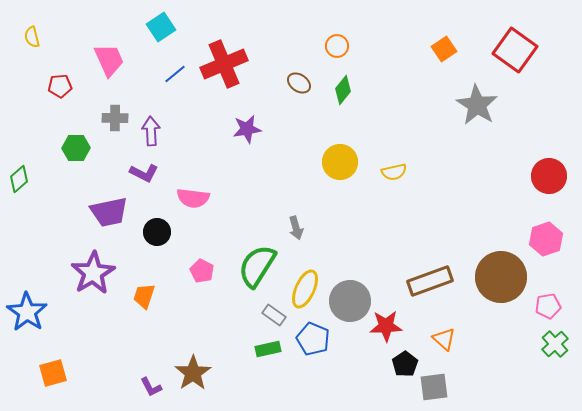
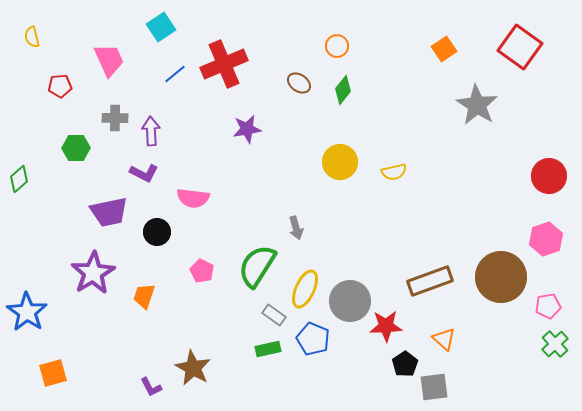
red square at (515, 50): moved 5 px right, 3 px up
brown star at (193, 373): moved 5 px up; rotated 9 degrees counterclockwise
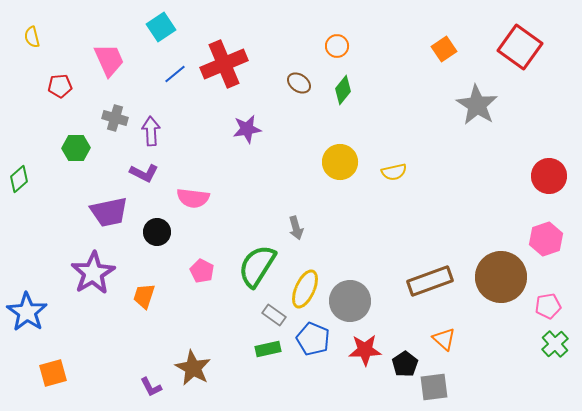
gray cross at (115, 118): rotated 15 degrees clockwise
red star at (386, 326): moved 21 px left, 24 px down
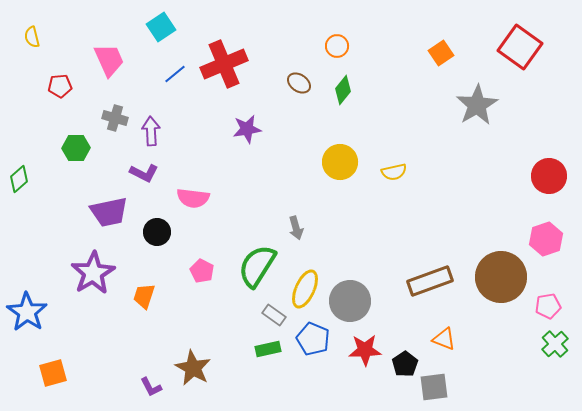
orange square at (444, 49): moved 3 px left, 4 px down
gray star at (477, 105): rotated 9 degrees clockwise
orange triangle at (444, 339): rotated 20 degrees counterclockwise
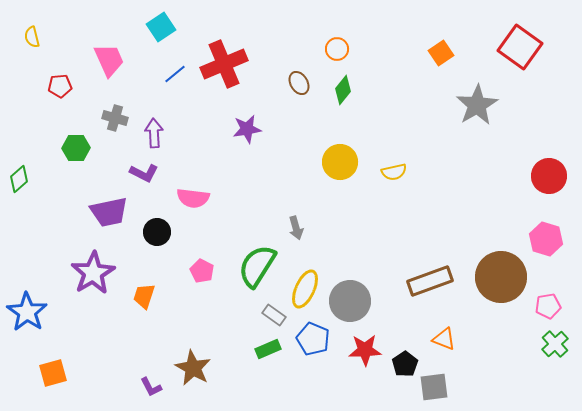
orange circle at (337, 46): moved 3 px down
brown ellipse at (299, 83): rotated 25 degrees clockwise
purple arrow at (151, 131): moved 3 px right, 2 px down
pink hexagon at (546, 239): rotated 24 degrees counterclockwise
green rectangle at (268, 349): rotated 10 degrees counterclockwise
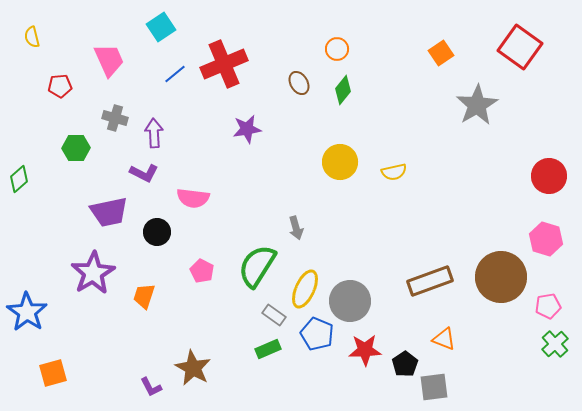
blue pentagon at (313, 339): moved 4 px right, 5 px up
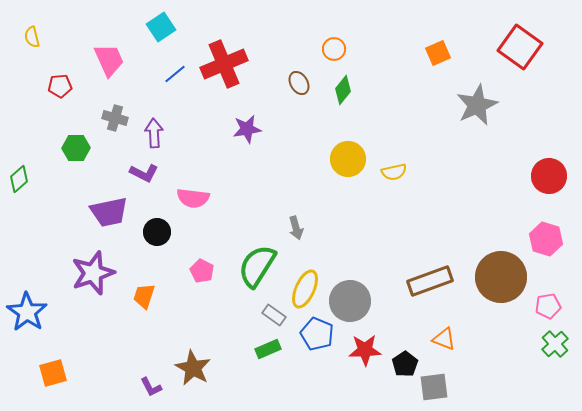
orange circle at (337, 49): moved 3 px left
orange square at (441, 53): moved 3 px left; rotated 10 degrees clockwise
gray star at (477, 105): rotated 6 degrees clockwise
yellow circle at (340, 162): moved 8 px right, 3 px up
purple star at (93, 273): rotated 12 degrees clockwise
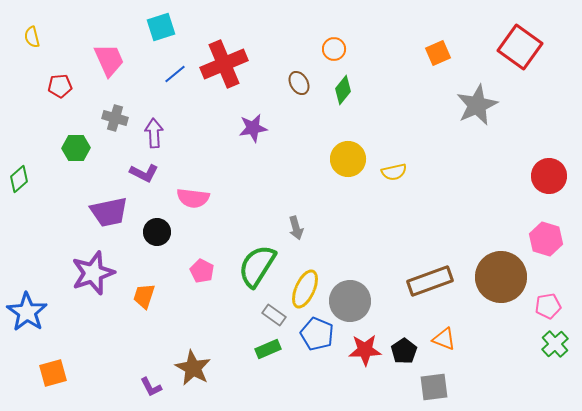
cyan square at (161, 27): rotated 16 degrees clockwise
purple star at (247, 129): moved 6 px right, 1 px up
black pentagon at (405, 364): moved 1 px left, 13 px up
